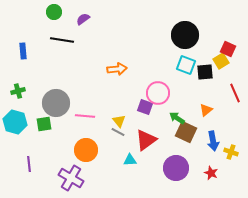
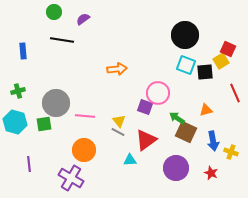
orange triangle: rotated 24 degrees clockwise
orange circle: moved 2 px left
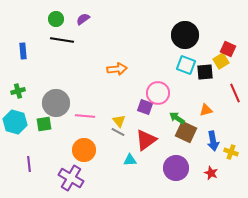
green circle: moved 2 px right, 7 px down
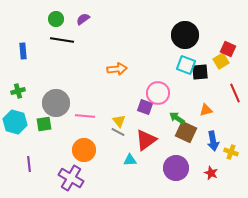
black square: moved 5 px left
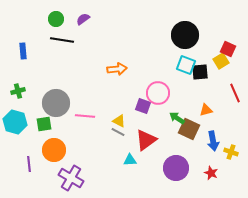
purple square: moved 2 px left, 1 px up
yellow triangle: rotated 24 degrees counterclockwise
brown square: moved 3 px right, 3 px up
orange circle: moved 30 px left
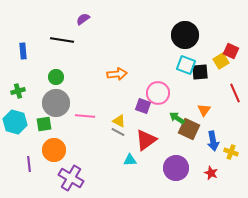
green circle: moved 58 px down
red square: moved 3 px right, 2 px down
orange arrow: moved 5 px down
orange triangle: moved 2 px left; rotated 40 degrees counterclockwise
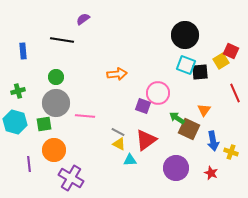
yellow triangle: moved 23 px down
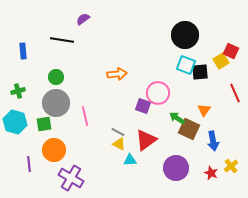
pink line: rotated 72 degrees clockwise
yellow cross: moved 14 px down; rotated 32 degrees clockwise
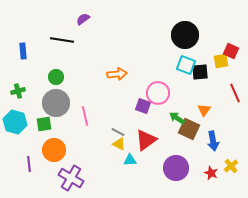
yellow square: rotated 21 degrees clockwise
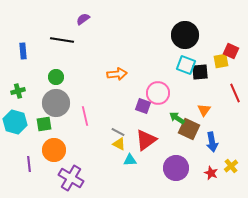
blue arrow: moved 1 px left, 1 px down
